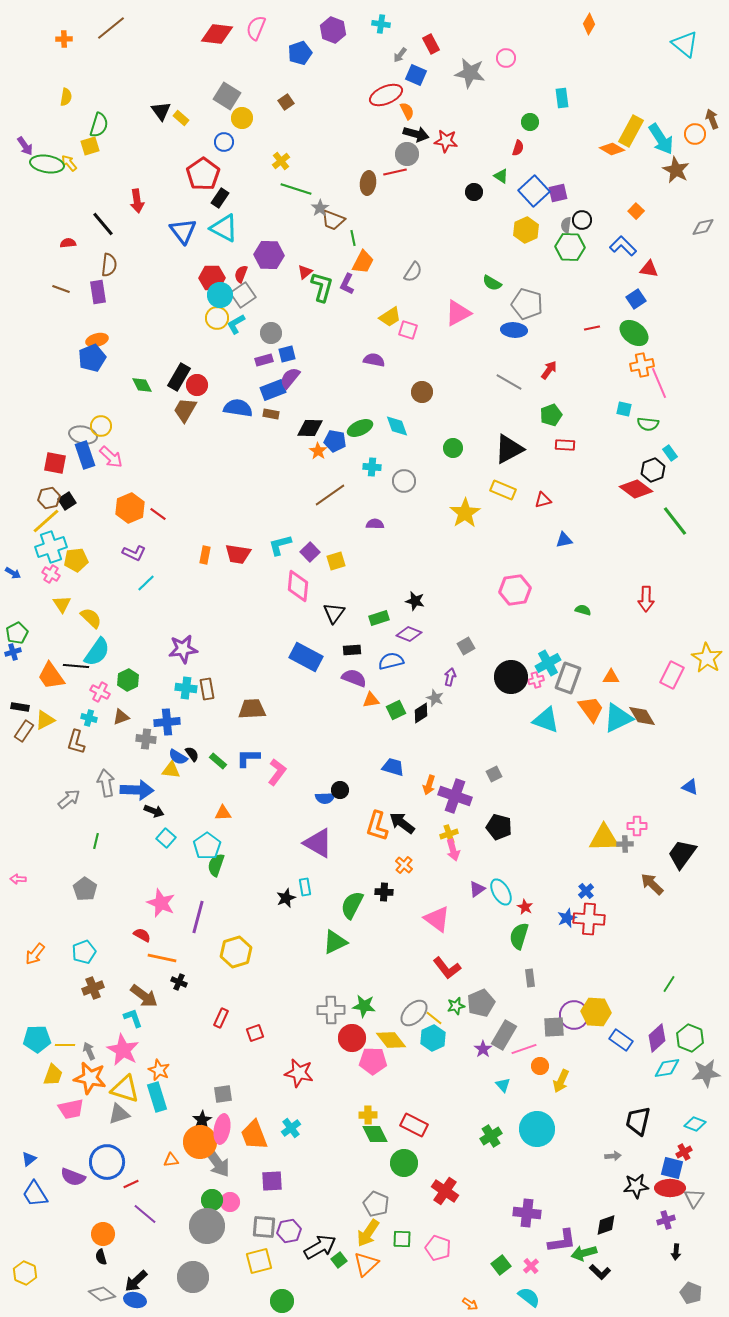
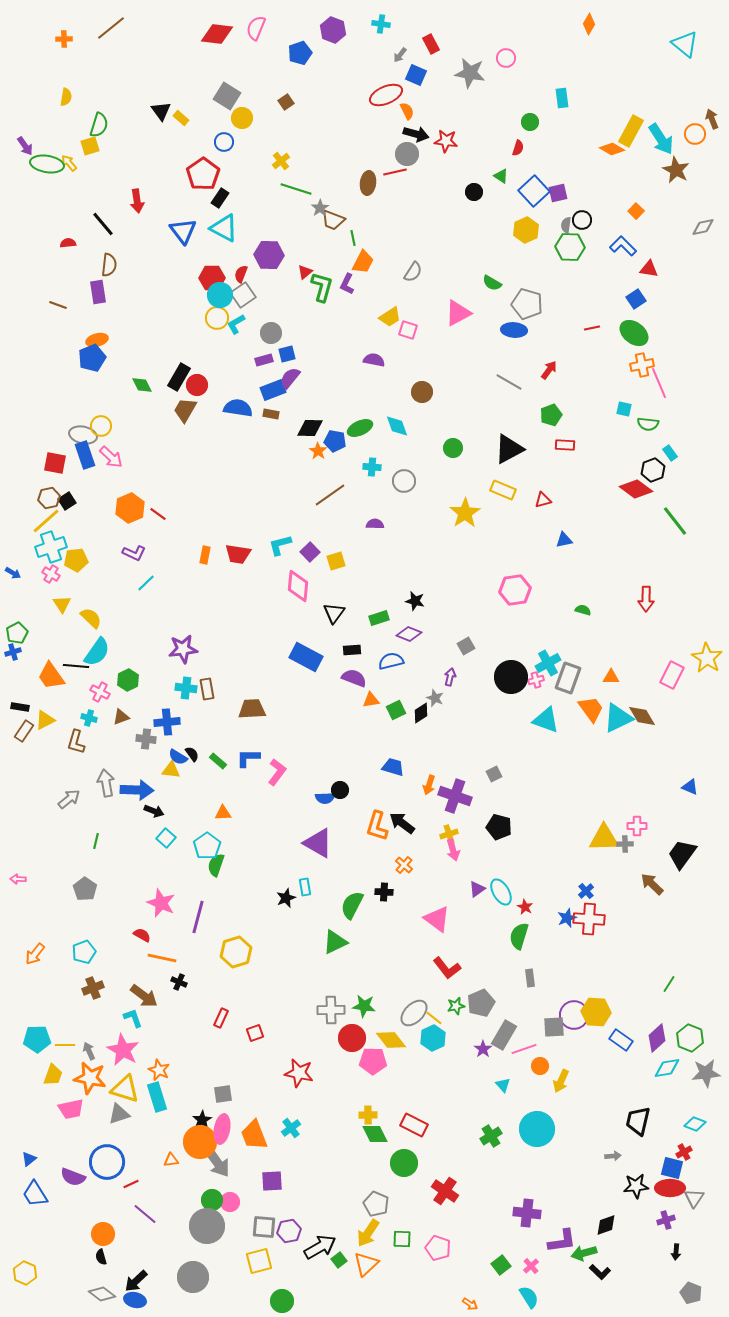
brown line at (61, 289): moved 3 px left, 16 px down
cyan semicircle at (529, 1297): rotated 20 degrees clockwise
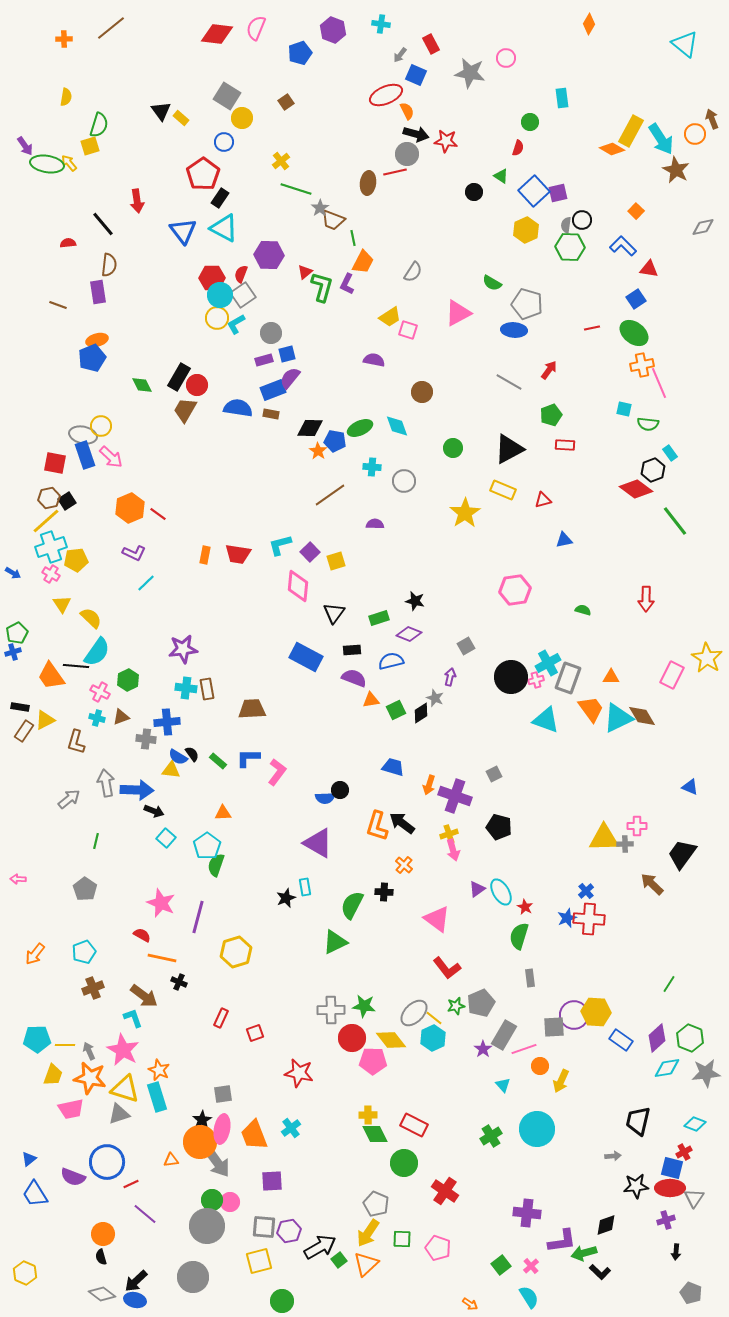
cyan cross at (89, 718): moved 8 px right
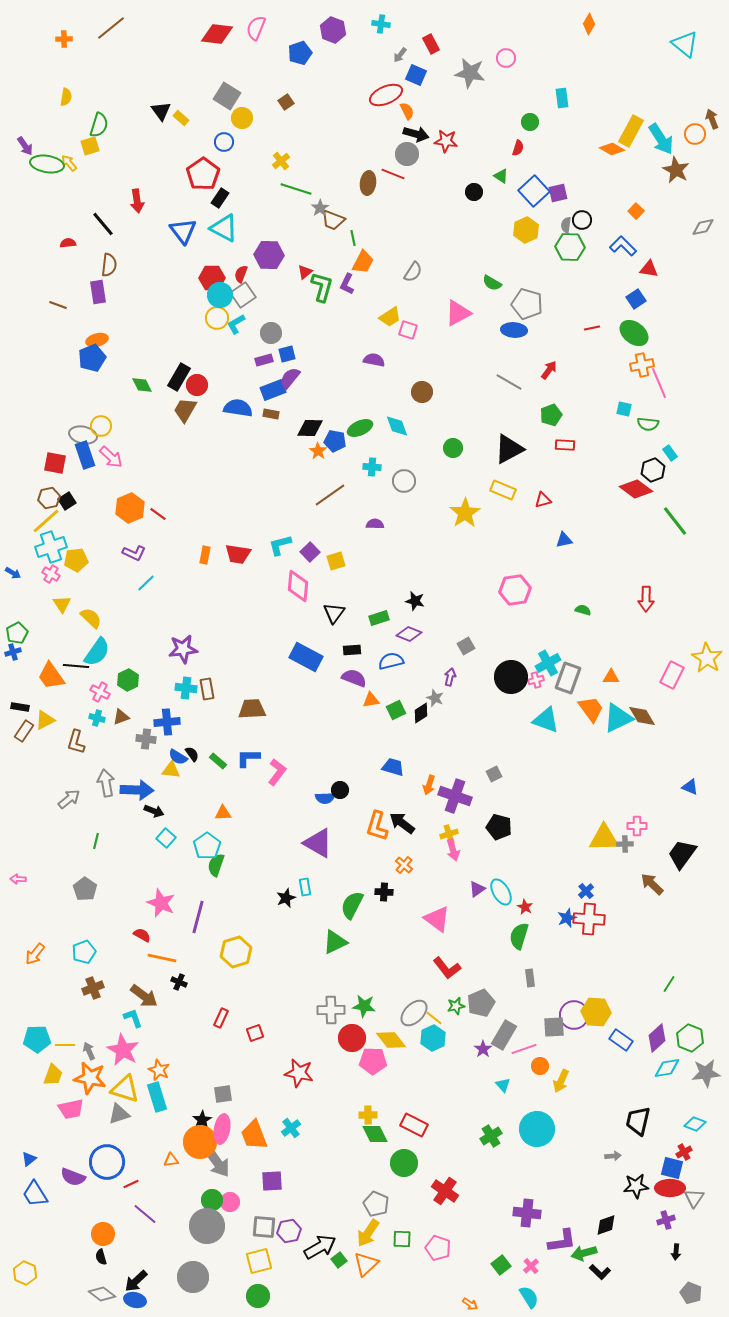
red line at (395, 172): moved 2 px left, 2 px down; rotated 35 degrees clockwise
green circle at (282, 1301): moved 24 px left, 5 px up
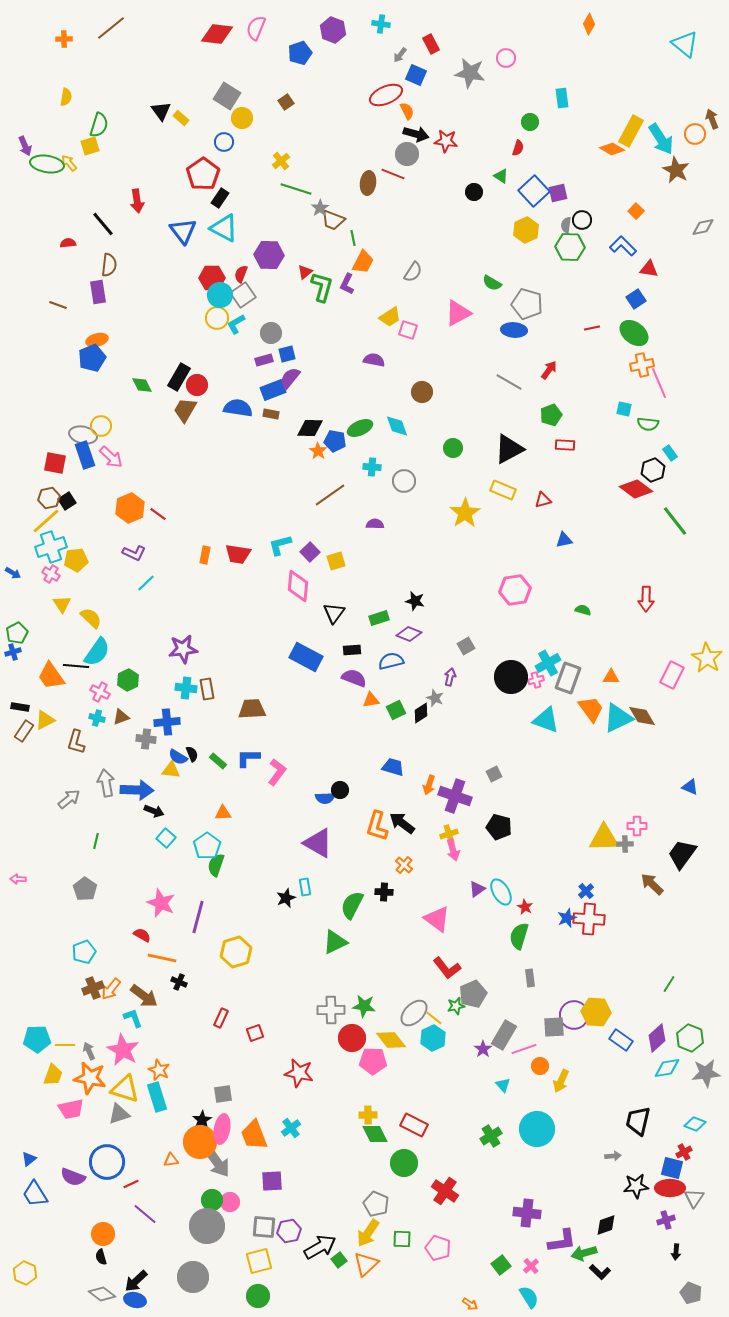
purple arrow at (25, 146): rotated 12 degrees clockwise
black semicircle at (192, 754): rotated 14 degrees clockwise
orange arrow at (35, 954): moved 76 px right, 35 px down
gray pentagon at (481, 1003): moved 8 px left, 9 px up
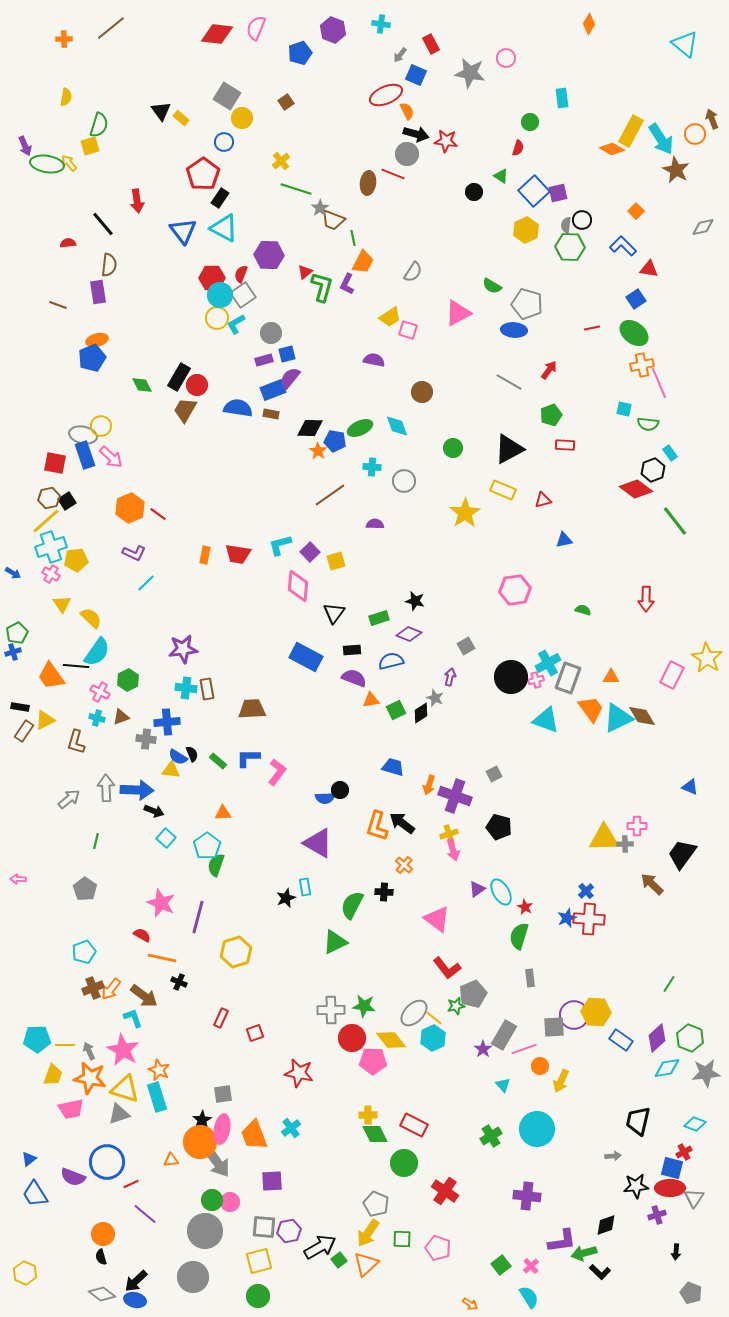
green semicircle at (492, 283): moved 3 px down
gray arrow at (106, 783): moved 5 px down; rotated 8 degrees clockwise
purple cross at (527, 1213): moved 17 px up
purple cross at (666, 1220): moved 9 px left, 5 px up
gray circle at (207, 1226): moved 2 px left, 5 px down
